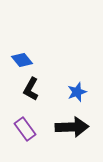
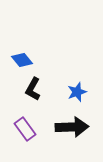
black L-shape: moved 2 px right
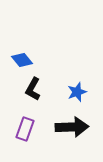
purple rectangle: rotated 55 degrees clockwise
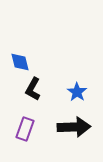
blue diamond: moved 2 px left, 2 px down; rotated 25 degrees clockwise
blue star: rotated 18 degrees counterclockwise
black arrow: moved 2 px right
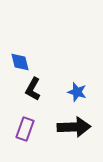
blue star: rotated 18 degrees counterclockwise
